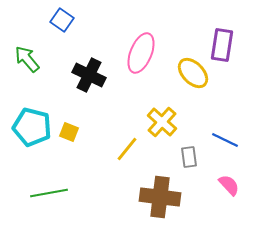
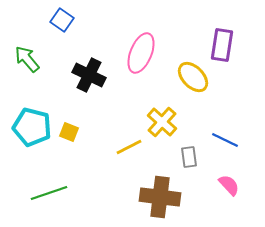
yellow ellipse: moved 4 px down
yellow line: moved 2 px right, 2 px up; rotated 24 degrees clockwise
green line: rotated 9 degrees counterclockwise
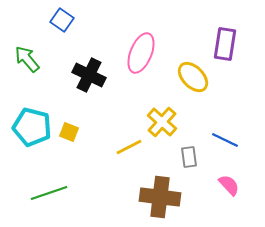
purple rectangle: moved 3 px right, 1 px up
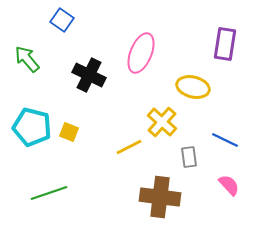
yellow ellipse: moved 10 px down; rotated 32 degrees counterclockwise
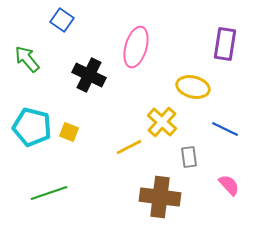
pink ellipse: moved 5 px left, 6 px up; rotated 6 degrees counterclockwise
blue line: moved 11 px up
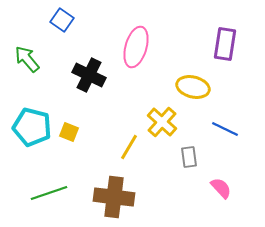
yellow line: rotated 32 degrees counterclockwise
pink semicircle: moved 8 px left, 3 px down
brown cross: moved 46 px left
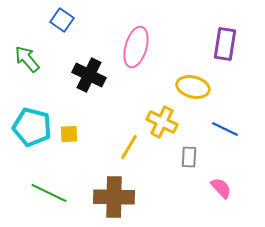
yellow cross: rotated 16 degrees counterclockwise
yellow square: moved 2 px down; rotated 24 degrees counterclockwise
gray rectangle: rotated 10 degrees clockwise
green line: rotated 45 degrees clockwise
brown cross: rotated 6 degrees counterclockwise
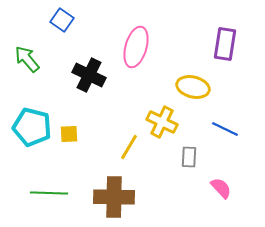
green line: rotated 24 degrees counterclockwise
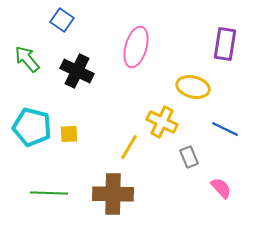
black cross: moved 12 px left, 4 px up
gray rectangle: rotated 25 degrees counterclockwise
brown cross: moved 1 px left, 3 px up
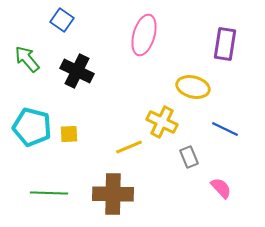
pink ellipse: moved 8 px right, 12 px up
yellow line: rotated 36 degrees clockwise
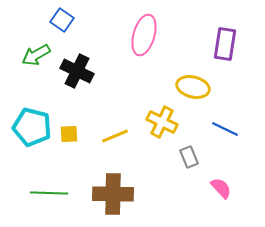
green arrow: moved 9 px right, 4 px up; rotated 80 degrees counterclockwise
yellow line: moved 14 px left, 11 px up
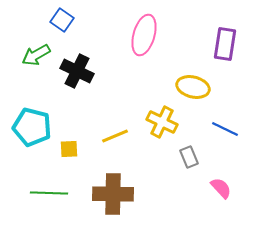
yellow square: moved 15 px down
